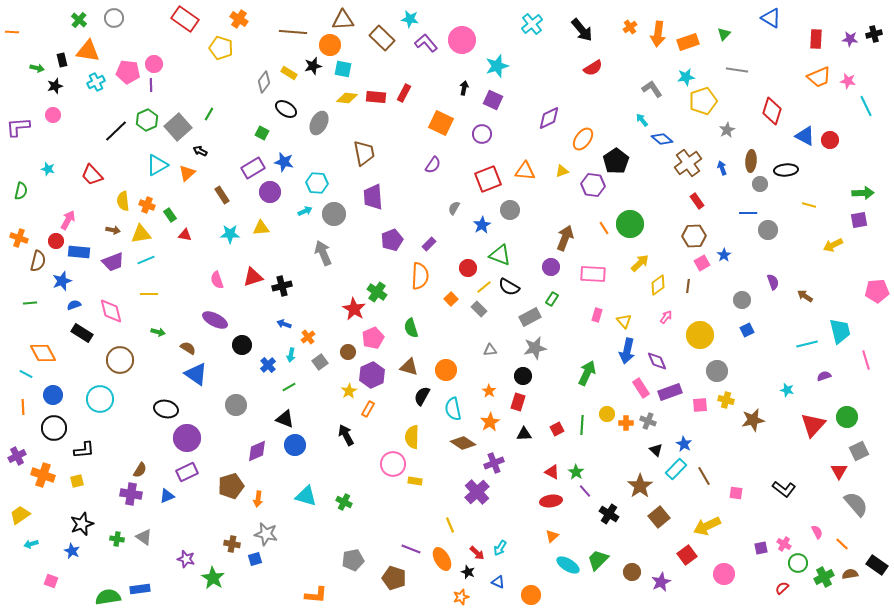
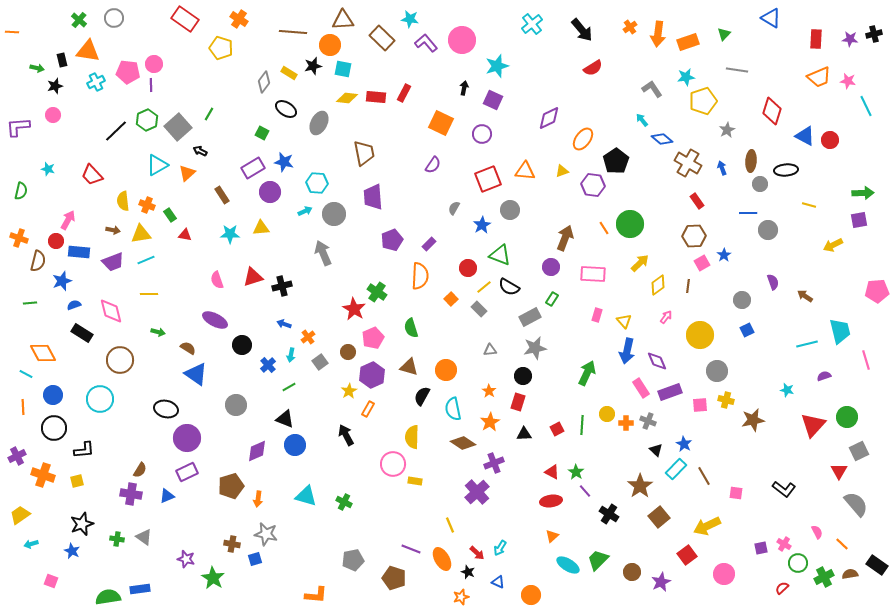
brown cross at (688, 163): rotated 24 degrees counterclockwise
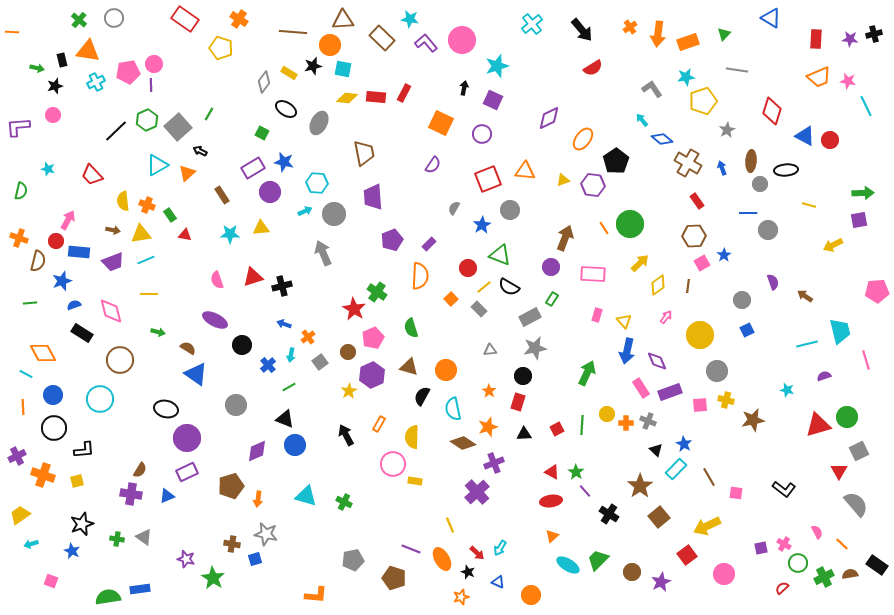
pink pentagon at (128, 72): rotated 15 degrees counterclockwise
yellow triangle at (562, 171): moved 1 px right, 9 px down
orange rectangle at (368, 409): moved 11 px right, 15 px down
orange star at (490, 422): moved 2 px left, 5 px down; rotated 12 degrees clockwise
red triangle at (813, 425): moved 5 px right; rotated 32 degrees clockwise
brown line at (704, 476): moved 5 px right, 1 px down
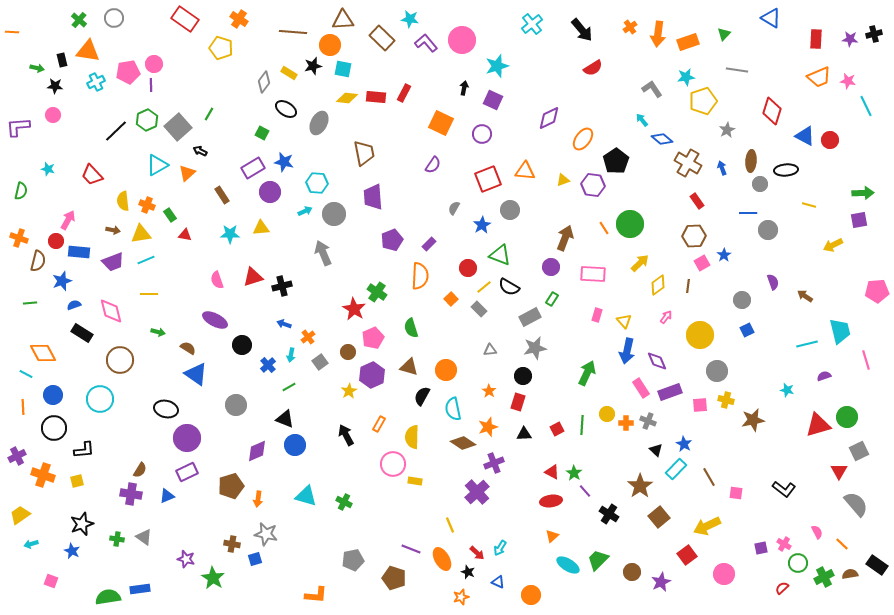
black star at (55, 86): rotated 21 degrees clockwise
green star at (576, 472): moved 2 px left, 1 px down
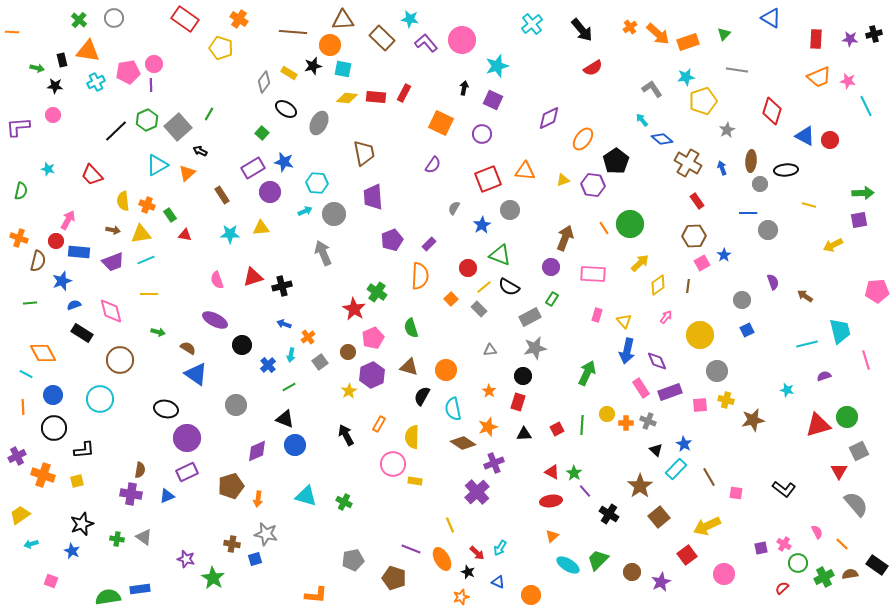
orange arrow at (658, 34): rotated 55 degrees counterclockwise
green square at (262, 133): rotated 16 degrees clockwise
brown semicircle at (140, 470): rotated 21 degrees counterclockwise
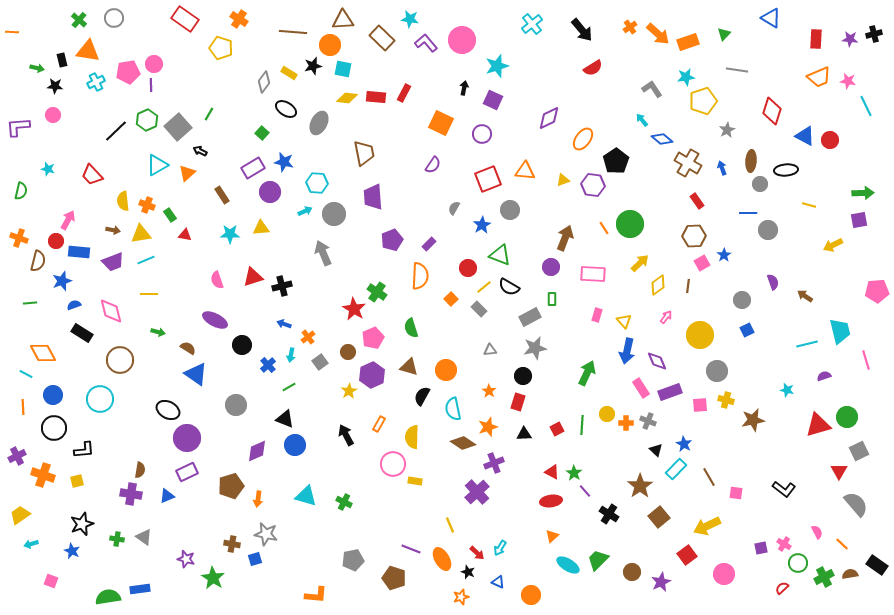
green rectangle at (552, 299): rotated 32 degrees counterclockwise
black ellipse at (166, 409): moved 2 px right, 1 px down; rotated 15 degrees clockwise
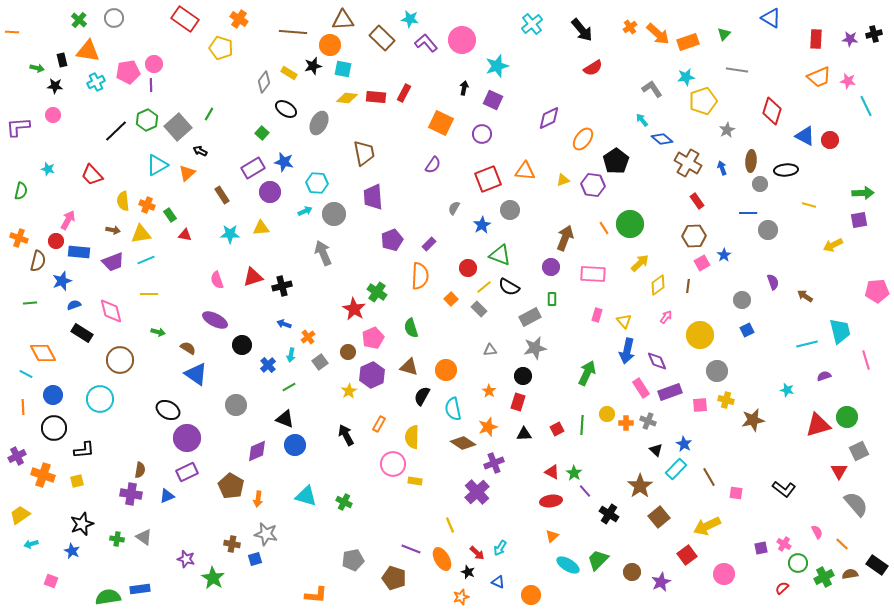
brown pentagon at (231, 486): rotated 25 degrees counterclockwise
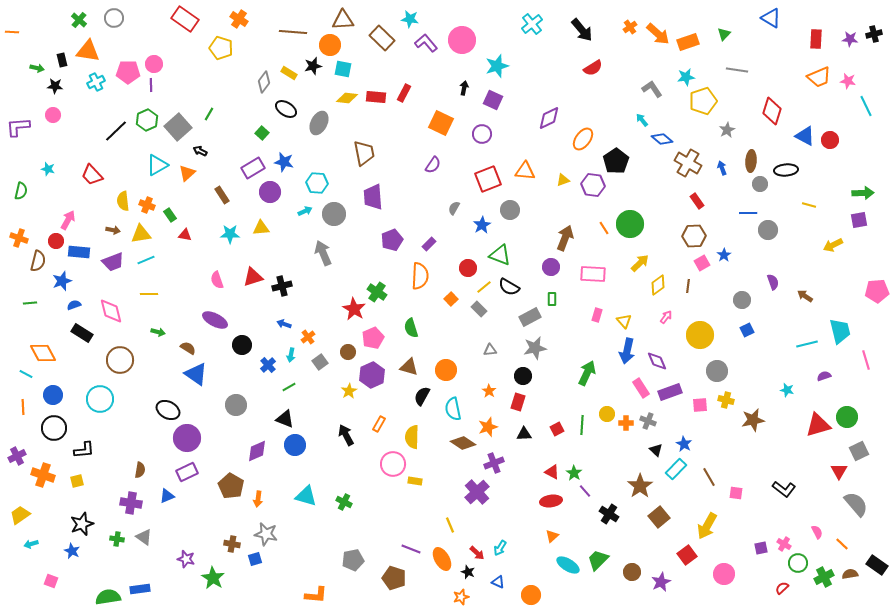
pink pentagon at (128, 72): rotated 10 degrees clockwise
purple cross at (131, 494): moved 9 px down
yellow arrow at (707, 526): rotated 36 degrees counterclockwise
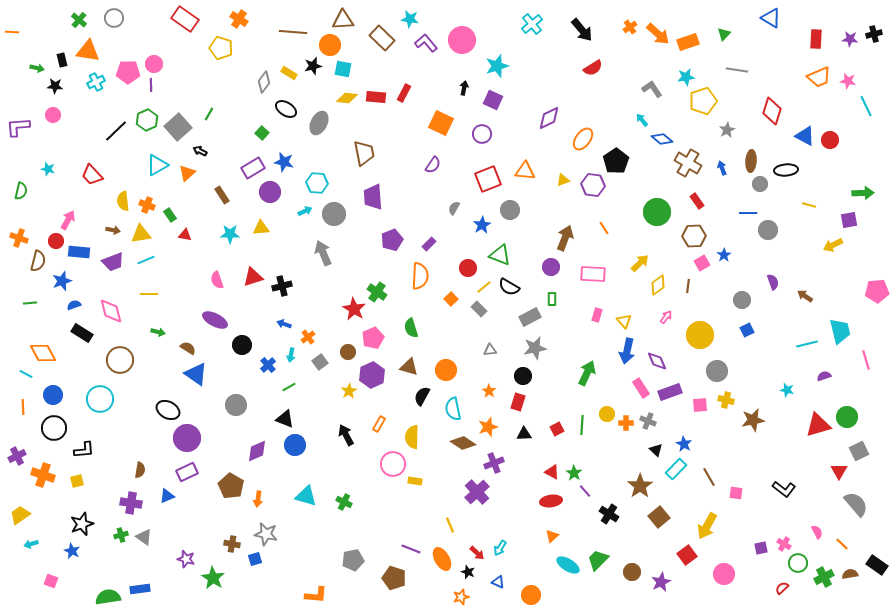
purple square at (859, 220): moved 10 px left
green circle at (630, 224): moved 27 px right, 12 px up
green cross at (117, 539): moved 4 px right, 4 px up; rotated 24 degrees counterclockwise
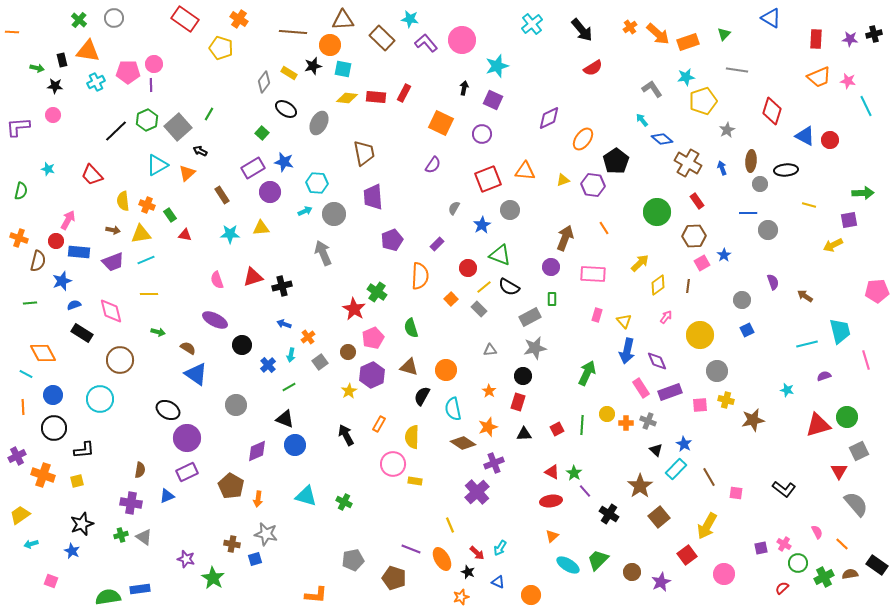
purple rectangle at (429, 244): moved 8 px right
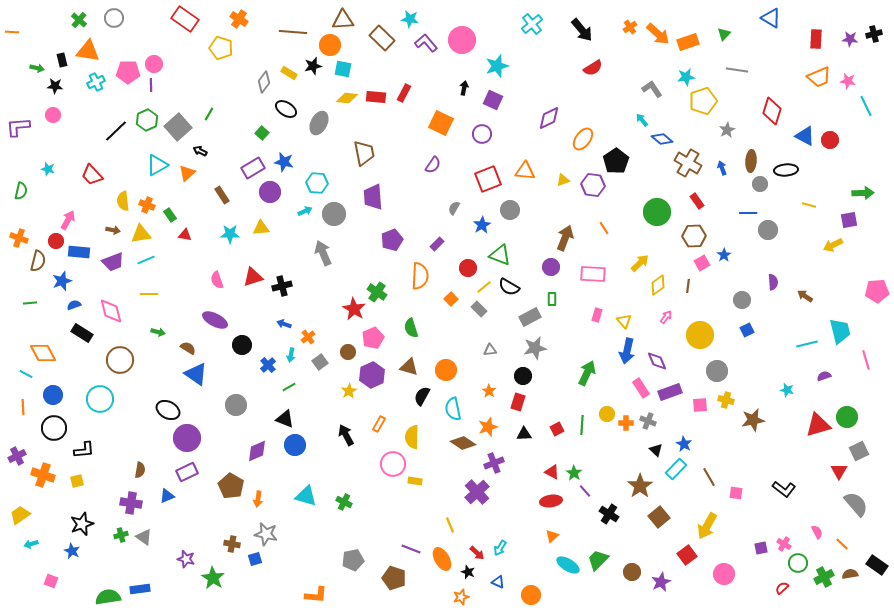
purple semicircle at (773, 282): rotated 14 degrees clockwise
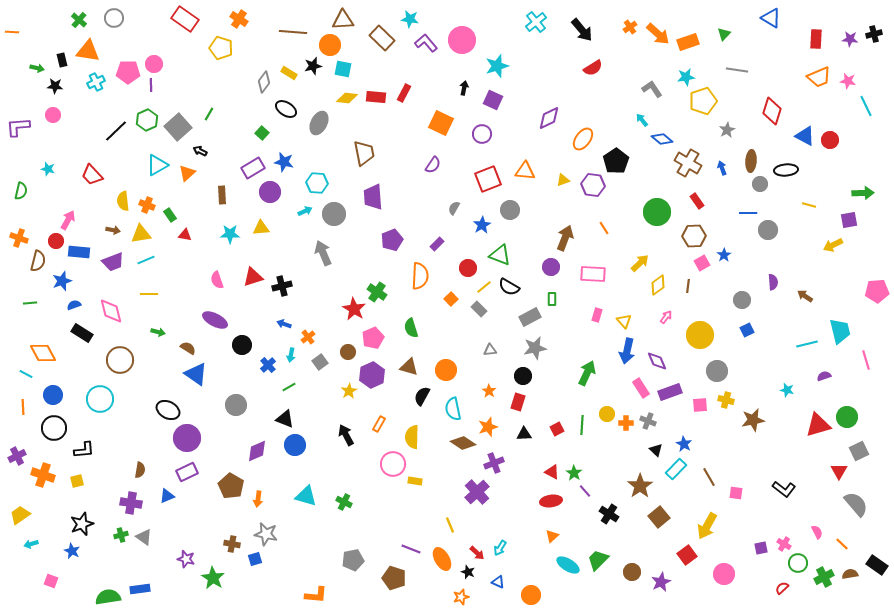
cyan cross at (532, 24): moved 4 px right, 2 px up
brown rectangle at (222, 195): rotated 30 degrees clockwise
